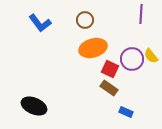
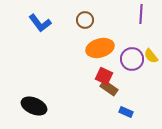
orange ellipse: moved 7 px right
red square: moved 6 px left, 7 px down
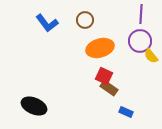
blue L-shape: moved 7 px right
purple circle: moved 8 px right, 18 px up
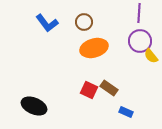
purple line: moved 2 px left, 1 px up
brown circle: moved 1 px left, 2 px down
orange ellipse: moved 6 px left
red square: moved 15 px left, 14 px down
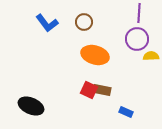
purple circle: moved 3 px left, 2 px up
orange ellipse: moved 1 px right, 7 px down; rotated 32 degrees clockwise
yellow semicircle: rotated 126 degrees clockwise
brown rectangle: moved 7 px left, 2 px down; rotated 24 degrees counterclockwise
black ellipse: moved 3 px left
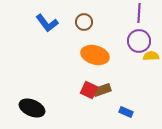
purple circle: moved 2 px right, 2 px down
brown rectangle: rotated 30 degrees counterclockwise
black ellipse: moved 1 px right, 2 px down
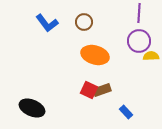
blue rectangle: rotated 24 degrees clockwise
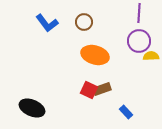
brown rectangle: moved 1 px up
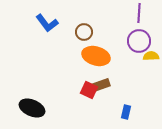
brown circle: moved 10 px down
orange ellipse: moved 1 px right, 1 px down
brown rectangle: moved 1 px left, 4 px up
blue rectangle: rotated 56 degrees clockwise
